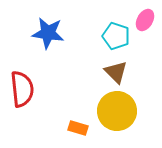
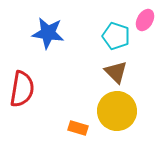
red semicircle: rotated 15 degrees clockwise
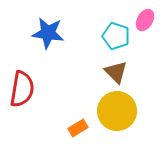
orange rectangle: rotated 48 degrees counterclockwise
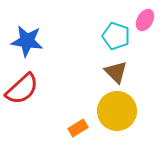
blue star: moved 21 px left, 8 px down
red semicircle: rotated 39 degrees clockwise
